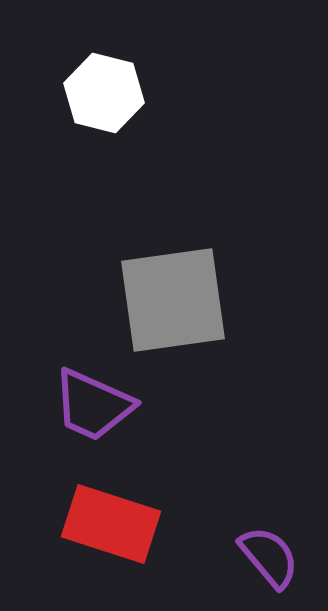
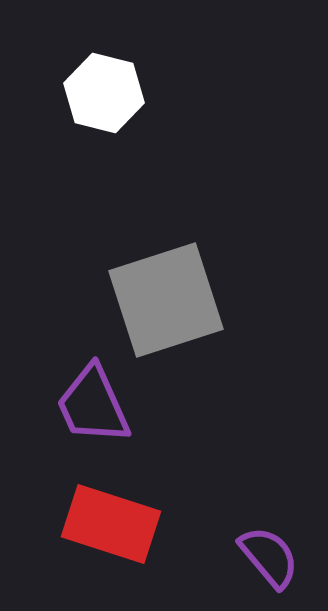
gray square: moved 7 px left; rotated 10 degrees counterclockwise
purple trapezoid: rotated 42 degrees clockwise
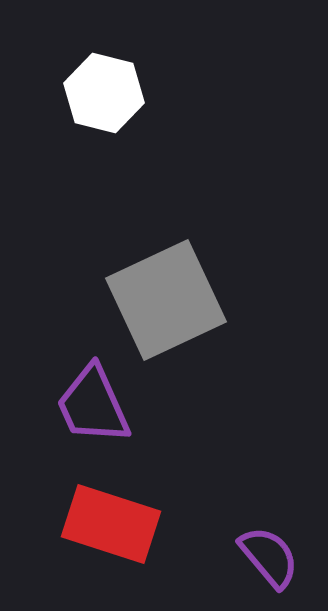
gray square: rotated 7 degrees counterclockwise
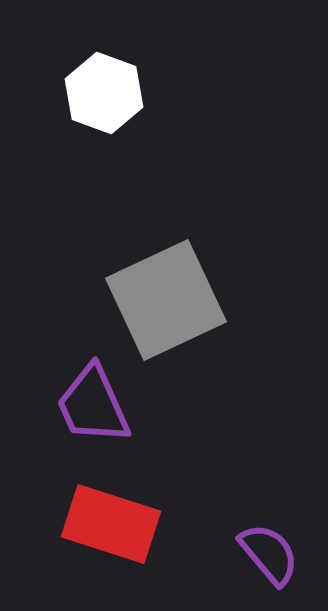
white hexagon: rotated 6 degrees clockwise
purple semicircle: moved 3 px up
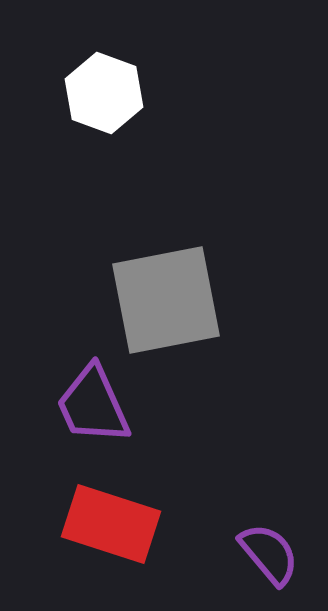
gray square: rotated 14 degrees clockwise
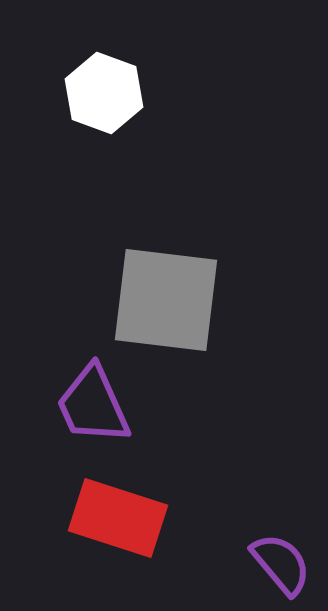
gray square: rotated 18 degrees clockwise
red rectangle: moved 7 px right, 6 px up
purple semicircle: moved 12 px right, 10 px down
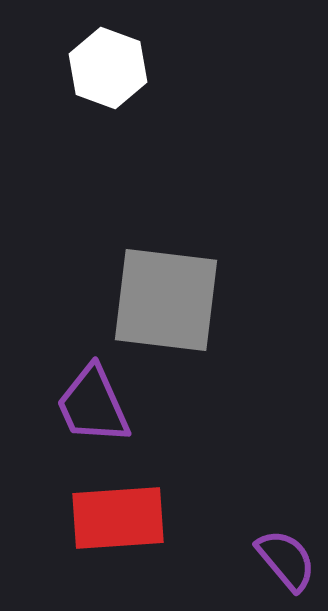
white hexagon: moved 4 px right, 25 px up
red rectangle: rotated 22 degrees counterclockwise
purple semicircle: moved 5 px right, 4 px up
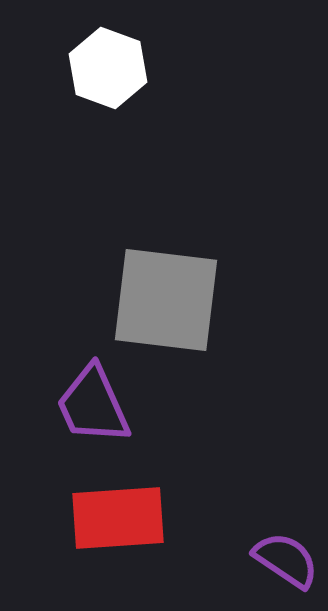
purple semicircle: rotated 16 degrees counterclockwise
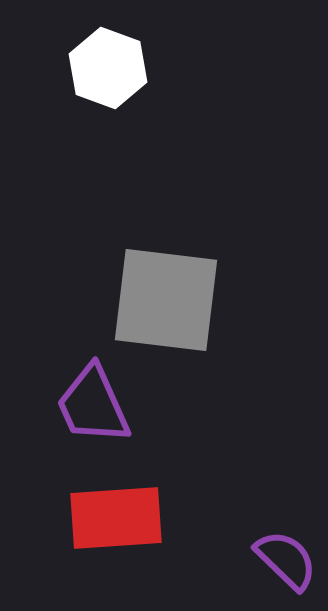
red rectangle: moved 2 px left
purple semicircle: rotated 10 degrees clockwise
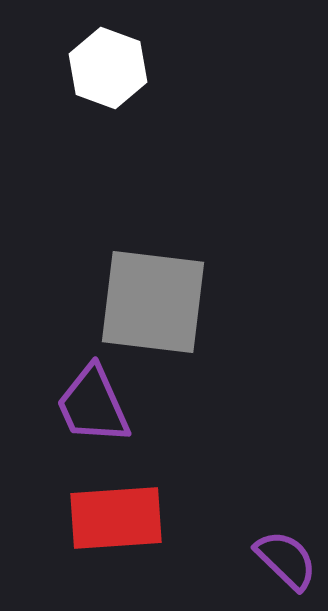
gray square: moved 13 px left, 2 px down
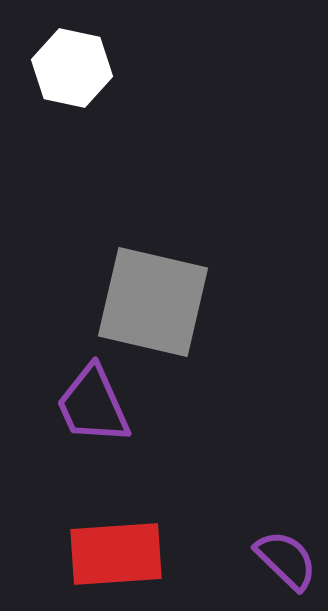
white hexagon: moved 36 px left; rotated 8 degrees counterclockwise
gray square: rotated 6 degrees clockwise
red rectangle: moved 36 px down
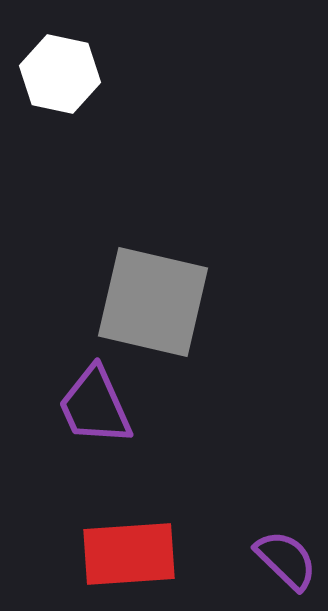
white hexagon: moved 12 px left, 6 px down
purple trapezoid: moved 2 px right, 1 px down
red rectangle: moved 13 px right
